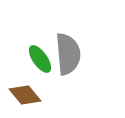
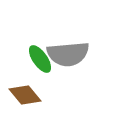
gray semicircle: rotated 90 degrees clockwise
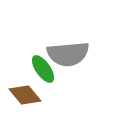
green ellipse: moved 3 px right, 10 px down
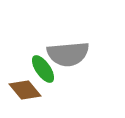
brown diamond: moved 5 px up
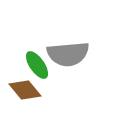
green ellipse: moved 6 px left, 4 px up
